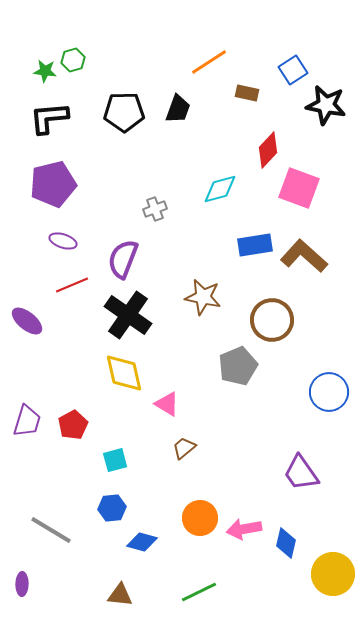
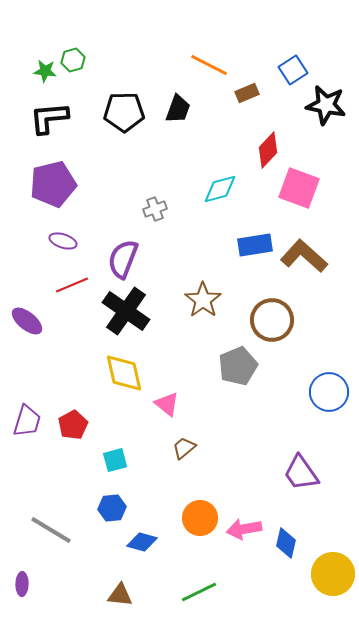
orange line at (209, 62): moved 3 px down; rotated 60 degrees clockwise
brown rectangle at (247, 93): rotated 35 degrees counterclockwise
brown star at (203, 297): moved 3 px down; rotated 24 degrees clockwise
black cross at (128, 315): moved 2 px left, 4 px up
pink triangle at (167, 404): rotated 8 degrees clockwise
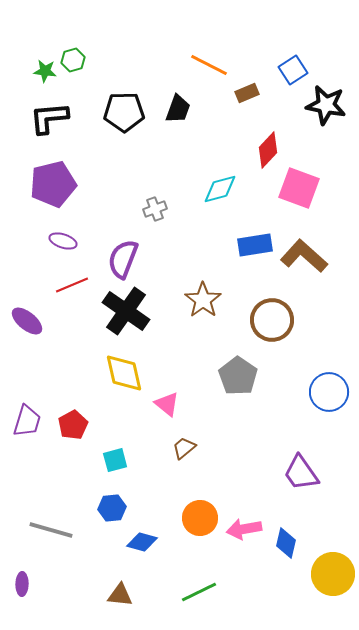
gray pentagon at (238, 366): moved 10 px down; rotated 15 degrees counterclockwise
gray line at (51, 530): rotated 15 degrees counterclockwise
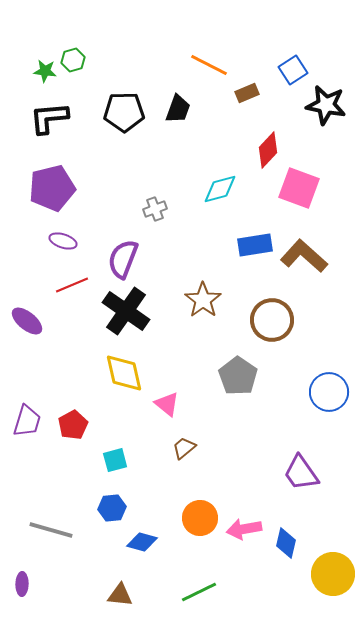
purple pentagon at (53, 184): moved 1 px left, 4 px down
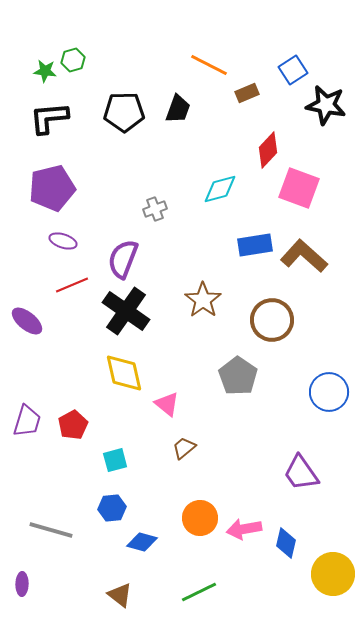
brown triangle at (120, 595): rotated 32 degrees clockwise
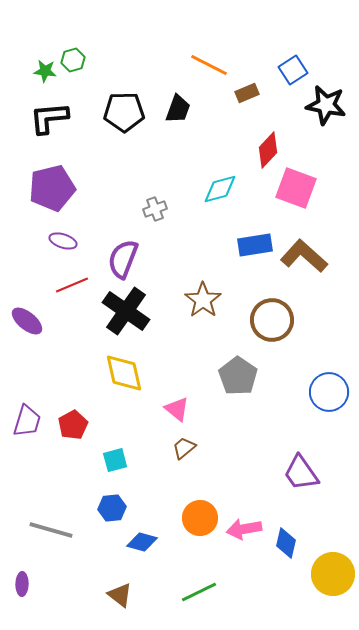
pink square at (299, 188): moved 3 px left
pink triangle at (167, 404): moved 10 px right, 5 px down
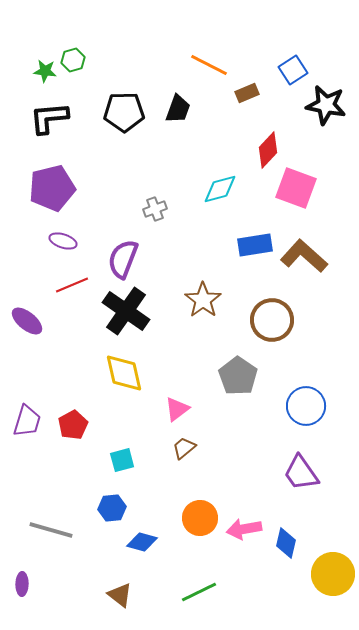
blue circle at (329, 392): moved 23 px left, 14 px down
pink triangle at (177, 409): rotated 44 degrees clockwise
cyan square at (115, 460): moved 7 px right
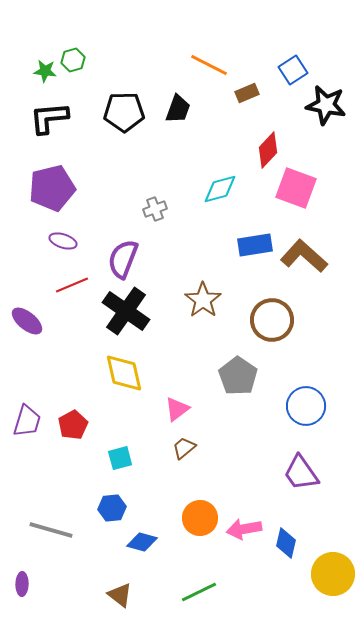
cyan square at (122, 460): moved 2 px left, 2 px up
